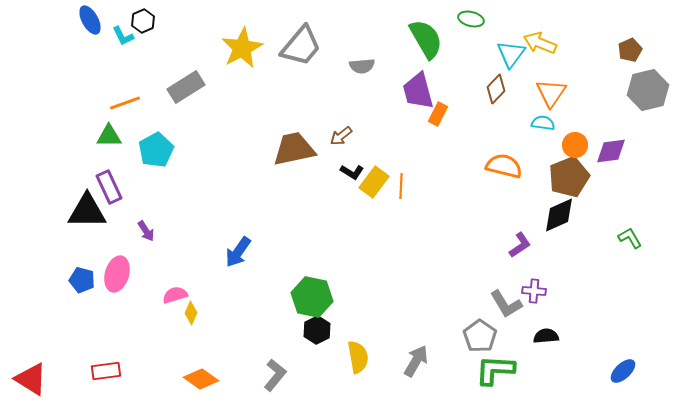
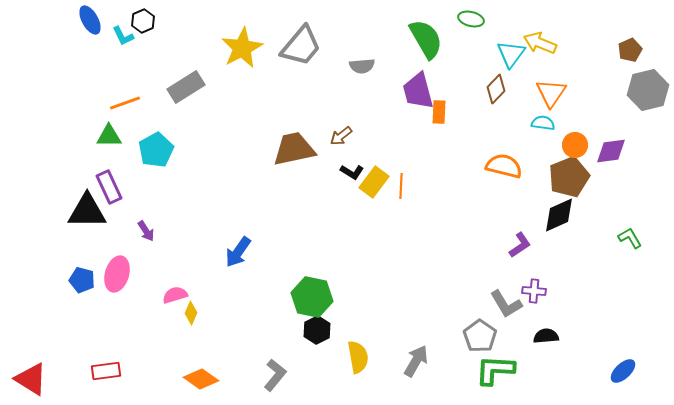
orange rectangle at (438, 114): moved 1 px right, 2 px up; rotated 25 degrees counterclockwise
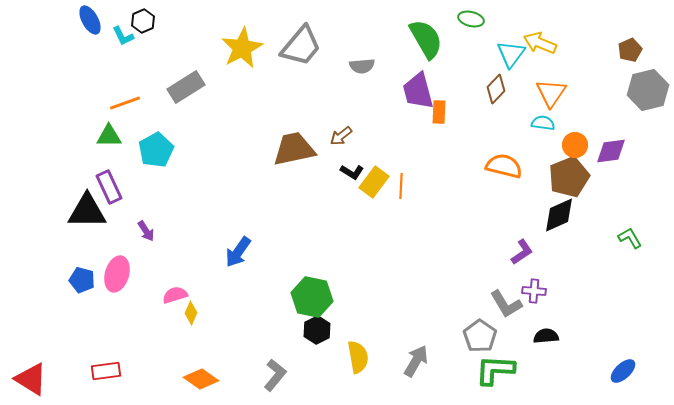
purple L-shape at (520, 245): moved 2 px right, 7 px down
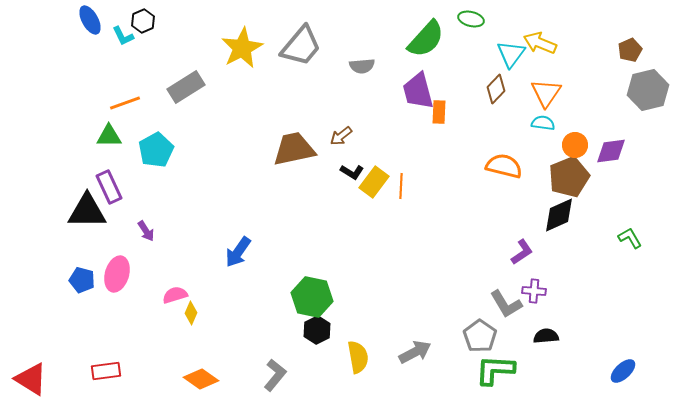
green semicircle at (426, 39): rotated 72 degrees clockwise
orange triangle at (551, 93): moved 5 px left
gray arrow at (416, 361): moved 1 px left, 9 px up; rotated 32 degrees clockwise
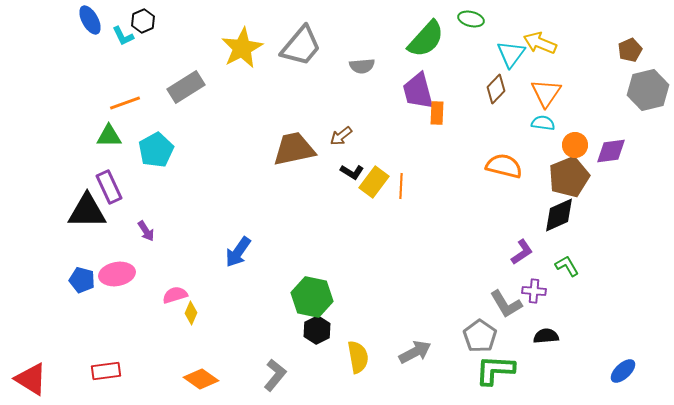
orange rectangle at (439, 112): moved 2 px left, 1 px down
green L-shape at (630, 238): moved 63 px left, 28 px down
pink ellipse at (117, 274): rotated 64 degrees clockwise
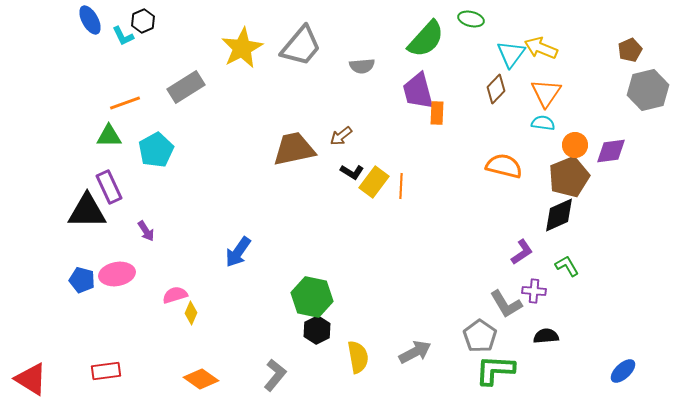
yellow arrow at (540, 43): moved 1 px right, 5 px down
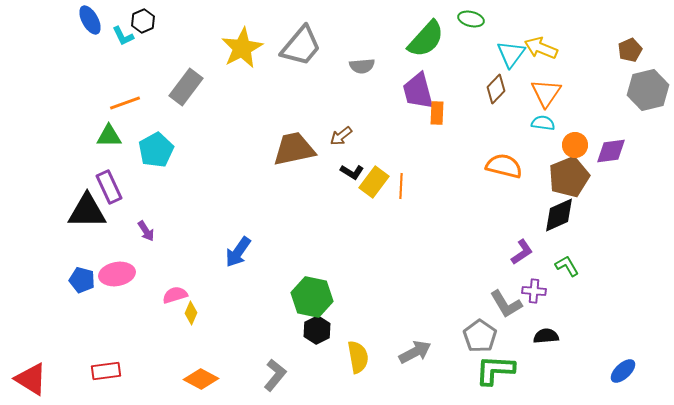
gray rectangle at (186, 87): rotated 21 degrees counterclockwise
orange diamond at (201, 379): rotated 8 degrees counterclockwise
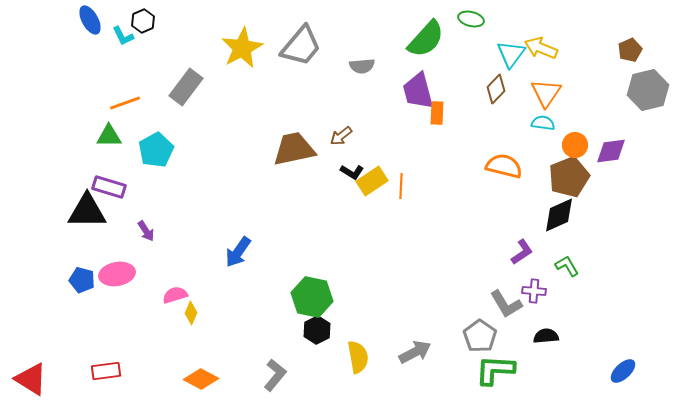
yellow rectangle at (374, 182): moved 2 px left, 1 px up; rotated 20 degrees clockwise
purple rectangle at (109, 187): rotated 48 degrees counterclockwise
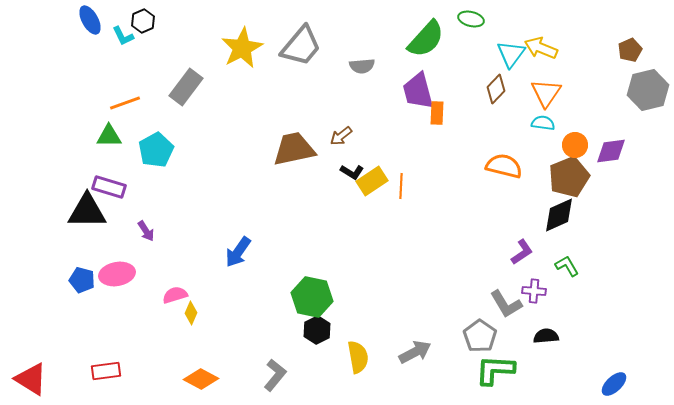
blue ellipse at (623, 371): moved 9 px left, 13 px down
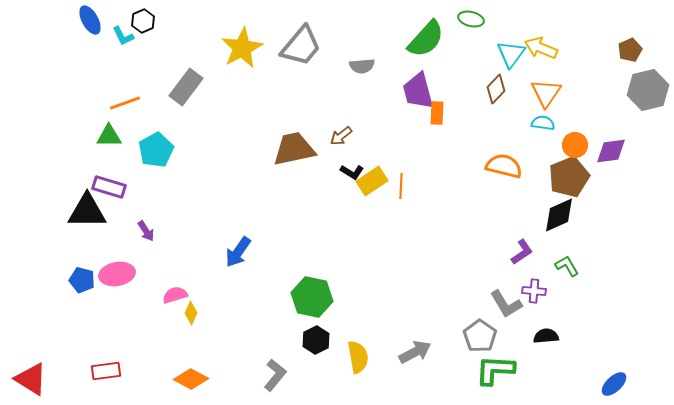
black hexagon at (317, 330): moved 1 px left, 10 px down
orange diamond at (201, 379): moved 10 px left
